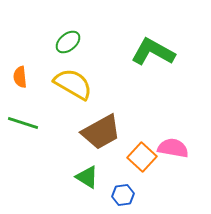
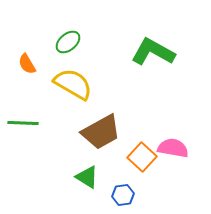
orange semicircle: moved 7 px right, 13 px up; rotated 25 degrees counterclockwise
green line: rotated 16 degrees counterclockwise
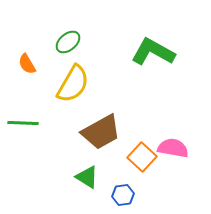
yellow semicircle: rotated 90 degrees clockwise
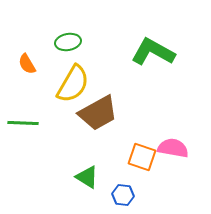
green ellipse: rotated 30 degrees clockwise
brown trapezoid: moved 3 px left, 19 px up
orange square: rotated 24 degrees counterclockwise
blue hexagon: rotated 15 degrees clockwise
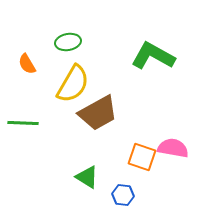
green L-shape: moved 4 px down
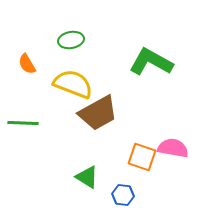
green ellipse: moved 3 px right, 2 px up
green L-shape: moved 2 px left, 6 px down
yellow semicircle: rotated 99 degrees counterclockwise
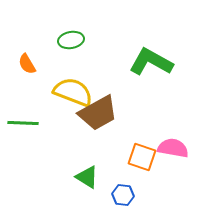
yellow semicircle: moved 8 px down
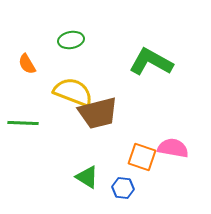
brown trapezoid: rotated 15 degrees clockwise
blue hexagon: moved 7 px up
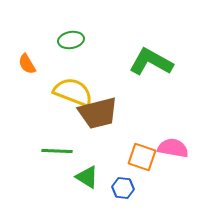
green line: moved 34 px right, 28 px down
